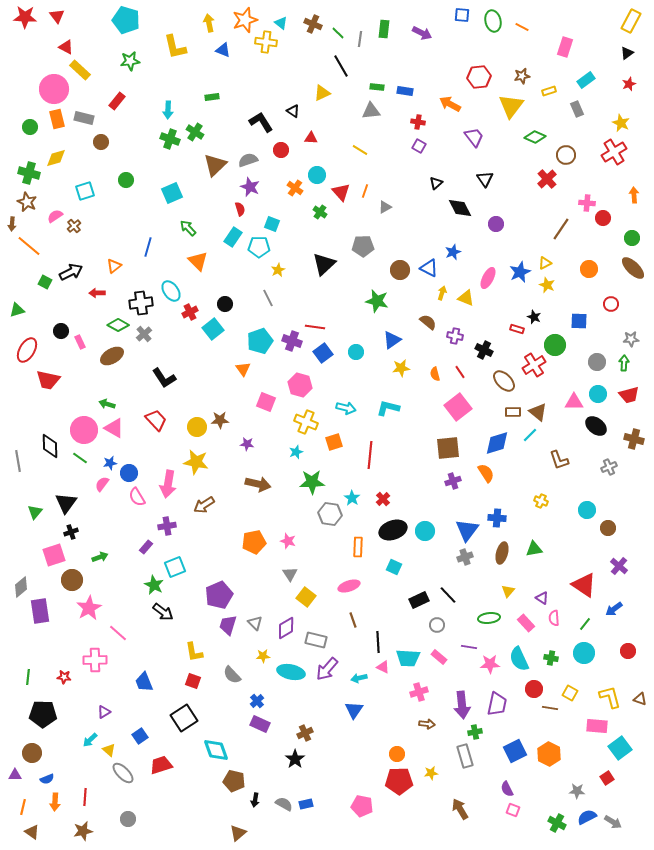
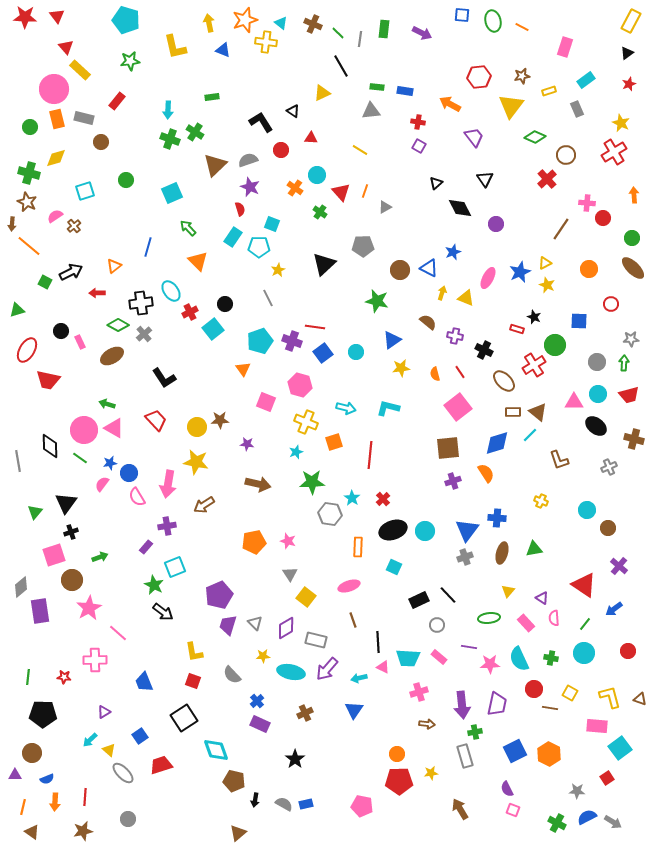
red triangle at (66, 47): rotated 21 degrees clockwise
brown cross at (305, 733): moved 20 px up
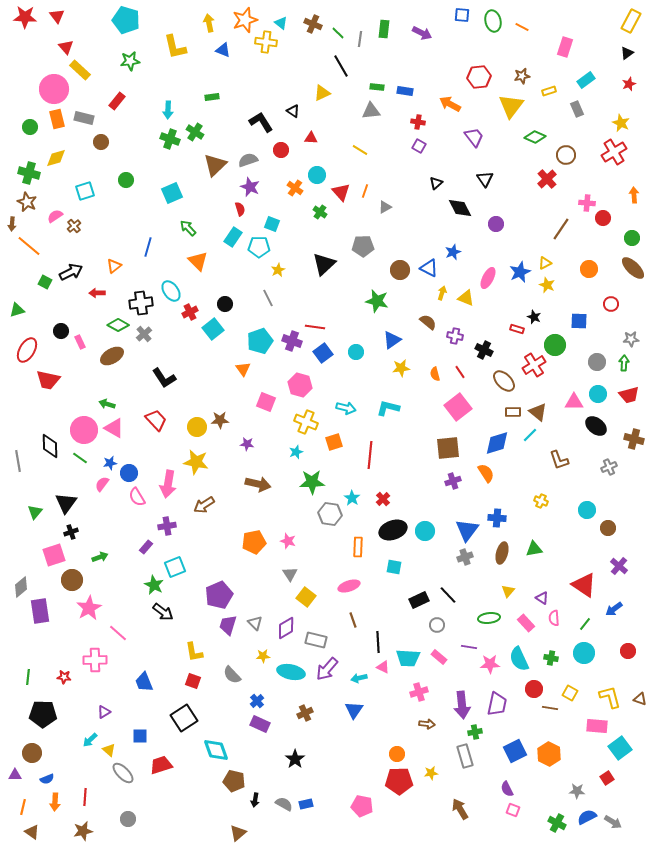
cyan square at (394, 567): rotated 14 degrees counterclockwise
blue square at (140, 736): rotated 35 degrees clockwise
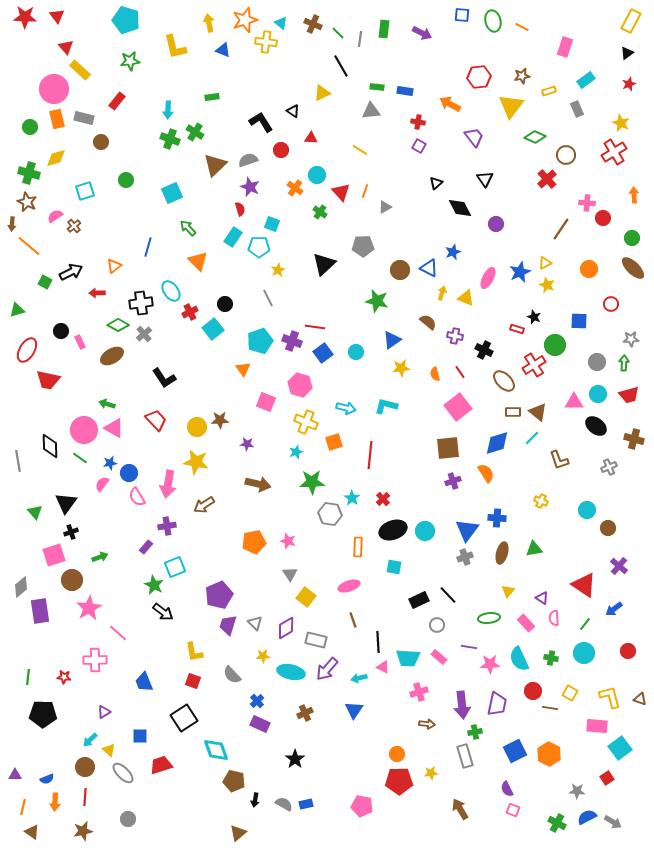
cyan L-shape at (388, 408): moved 2 px left, 2 px up
cyan line at (530, 435): moved 2 px right, 3 px down
green triangle at (35, 512): rotated 21 degrees counterclockwise
red circle at (534, 689): moved 1 px left, 2 px down
brown circle at (32, 753): moved 53 px right, 14 px down
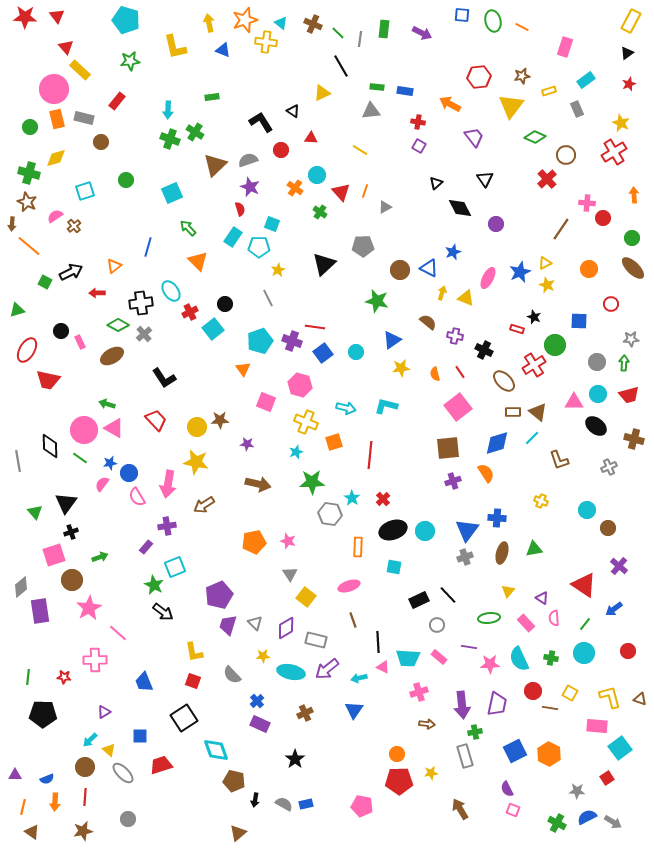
purple arrow at (327, 669): rotated 10 degrees clockwise
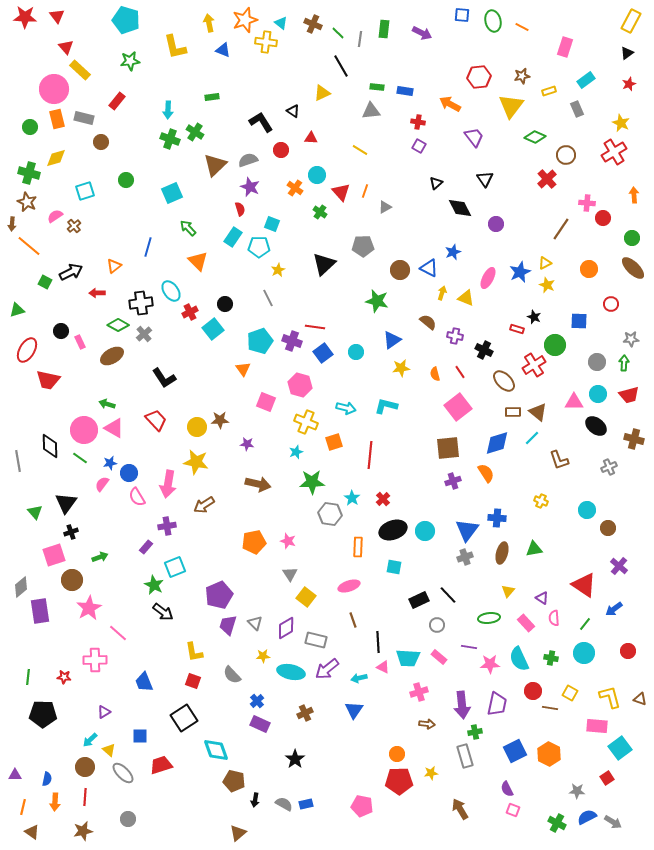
blue semicircle at (47, 779): rotated 56 degrees counterclockwise
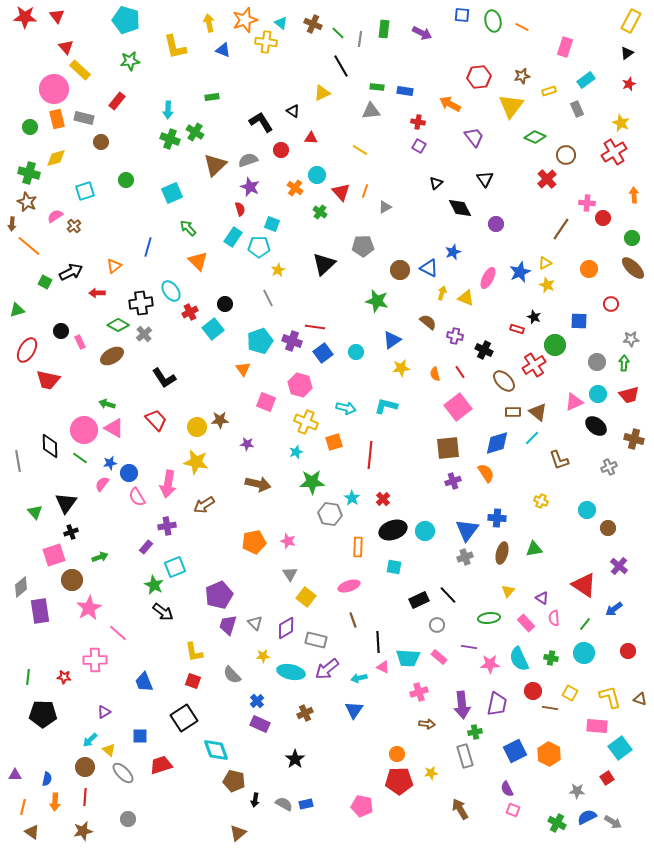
pink triangle at (574, 402): rotated 24 degrees counterclockwise
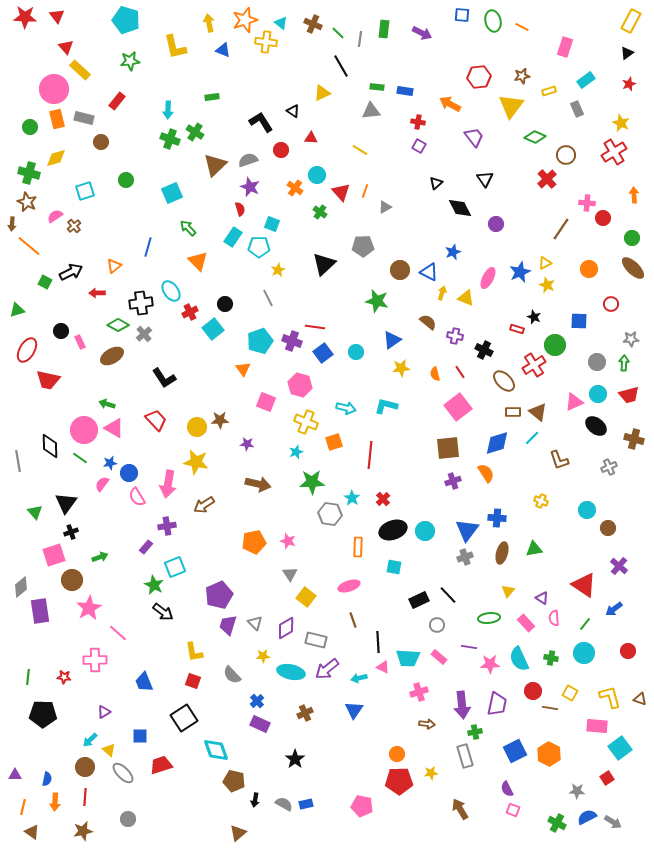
blue triangle at (429, 268): moved 4 px down
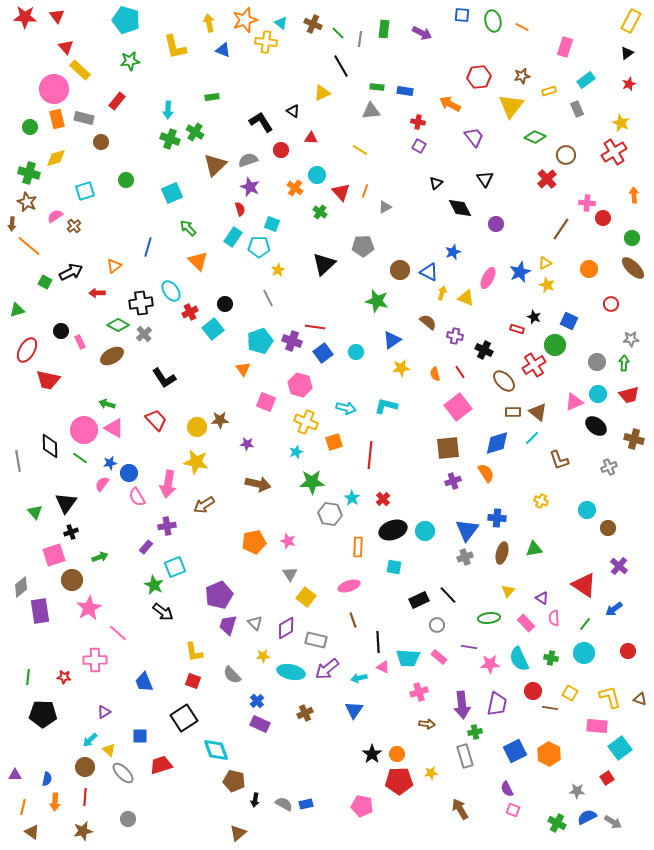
blue square at (579, 321): moved 10 px left; rotated 24 degrees clockwise
black star at (295, 759): moved 77 px right, 5 px up
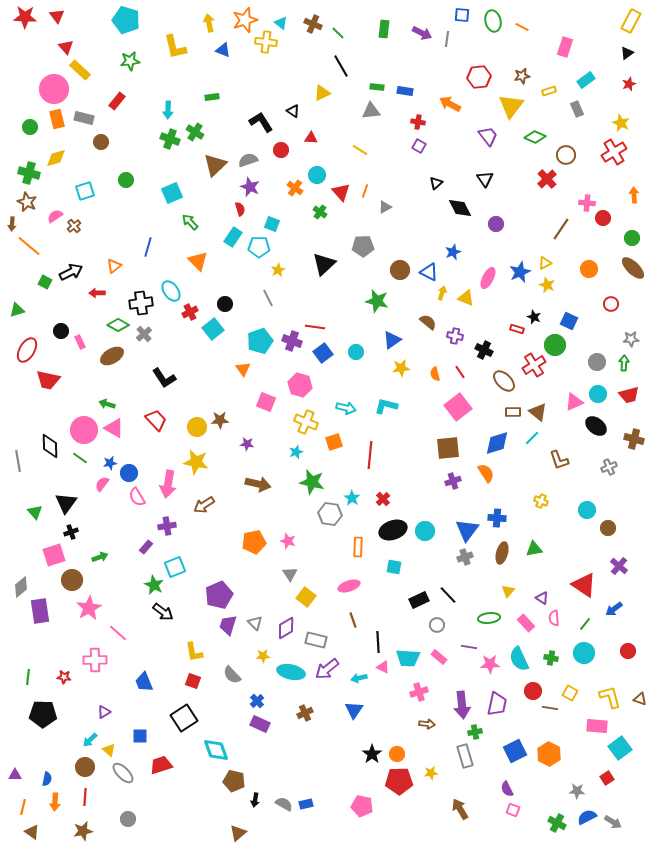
gray line at (360, 39): moved 87 px right
purple trapezoid at (474, 137): moved 14 px right, 1 px up
green arrow at (188, 228): moved 2 px right, 6 px up
green star at (312, 482): rotated 15 degrees clockwise
